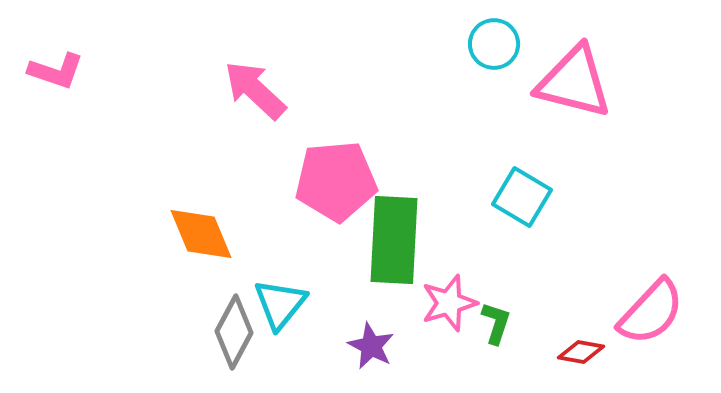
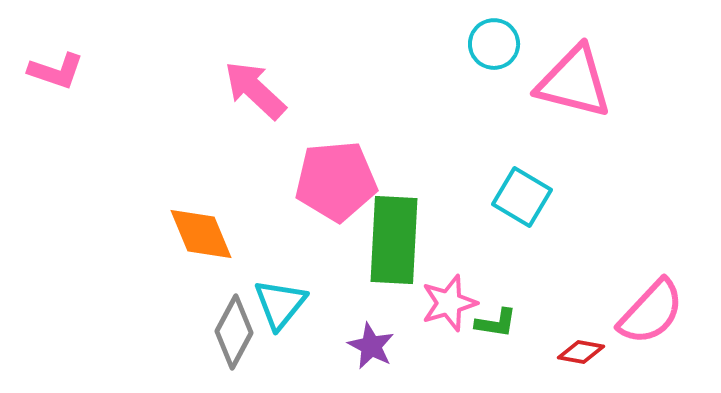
green L-shape: rotated 81 degrees clockwise
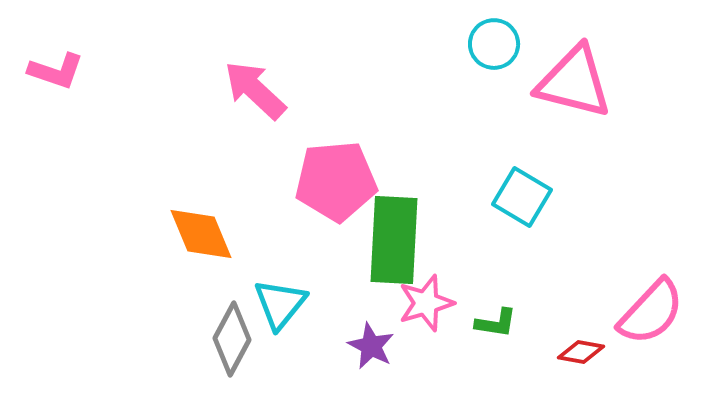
pink star: moved 23 px left
gray diamond: moved 2 px left, 7 px down
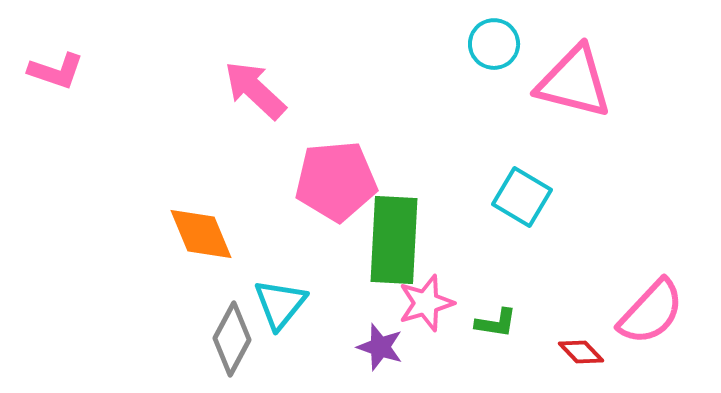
purple star: moved 9 px right, 1 px down; rotated 9 degrees counterclockwise
red diamond: rotated 36 degrees clockwise
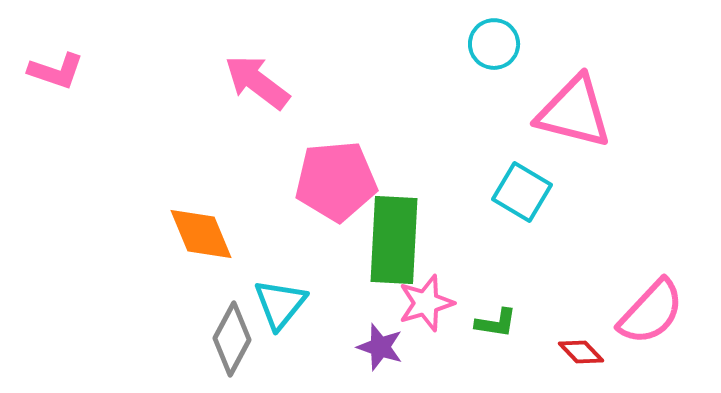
pink triangle: moved 30 px down
pink arrow: moved 2 px right, 8 px up; rotated 6 degrees counterclockwise
cyan square: moved 5 px up
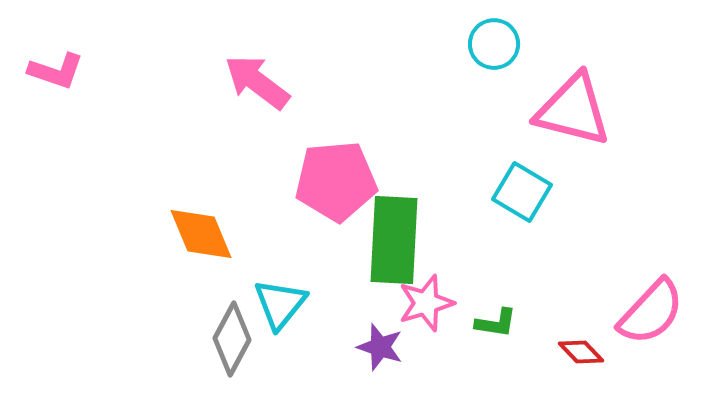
pink triangle: moved 1 px left, 2 px up
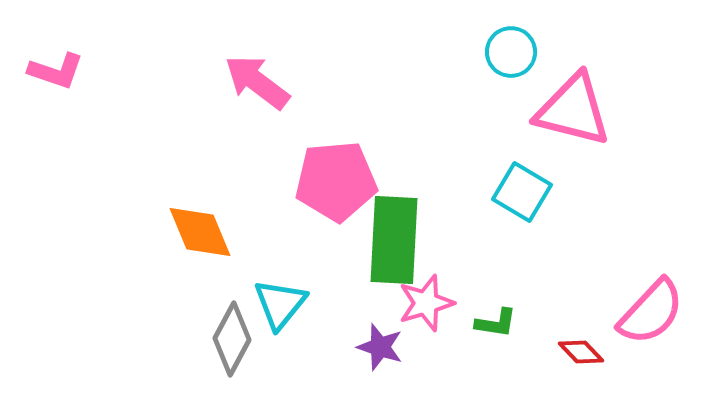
cyan circle: moved 17 px right, 8 px down
orange diamond: moved 1 px left, 2 px up
